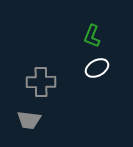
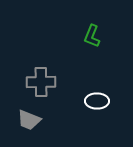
white ellipse: moved 33 px down; rotated 30 degrees clockwise
gray trapezoid: rotated 15 degrees clockwise
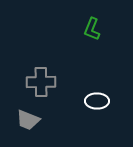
green L-shape: moved 7 px up
gray trapezoid: moved 1 px left
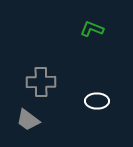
green L-shape: rotated 90 degrees clockwise
gray trapezoid: rotated 15 degrees clockwise
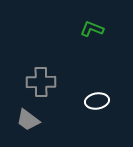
white ellipse: rotated 10 degrees counterclockwise
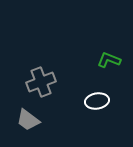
green L-shape: moved 17 px right, 31 px down
gray cross: rotated 20 degrees counterclockwise
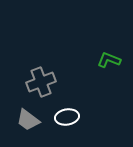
white ellipse: moved 30 px left, 16 px down
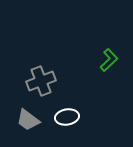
green L-shape: rotated 115 degrees clockwise
gray cross: moved 1 px up
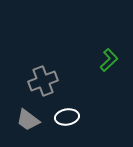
gray cross: moved 2 px right
